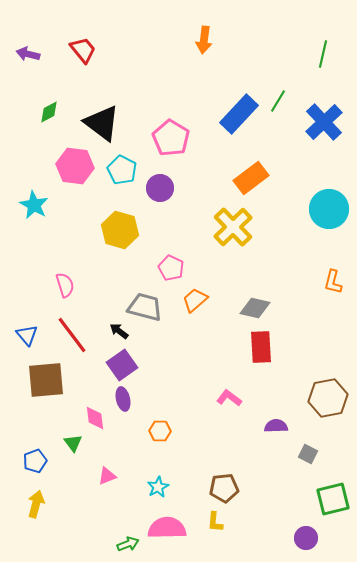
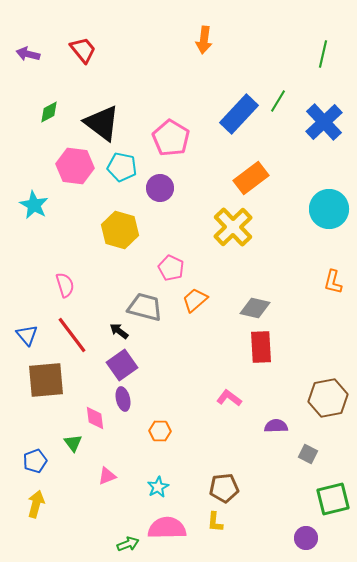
cyan pentagon at (122, 170): moved 3 px up; rotated 16 degrees counterclockwise
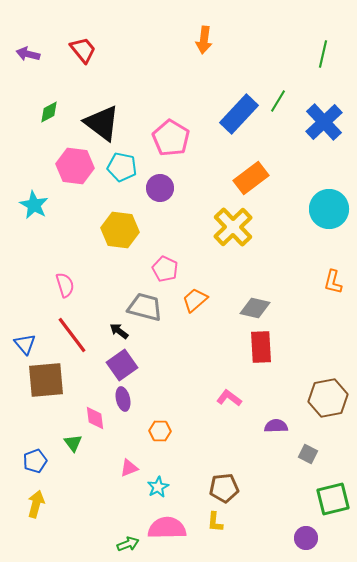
yellow hexagon at (120, 230): rotated 9 degrees counterclockwise
pink pentagon at (171, 268): moved 6 px left, 1 px down
blue triangle at (27, 335): moved 2 px left, 9 px down
pink triangle at (107, 476): moved 22 px right, 8 px up
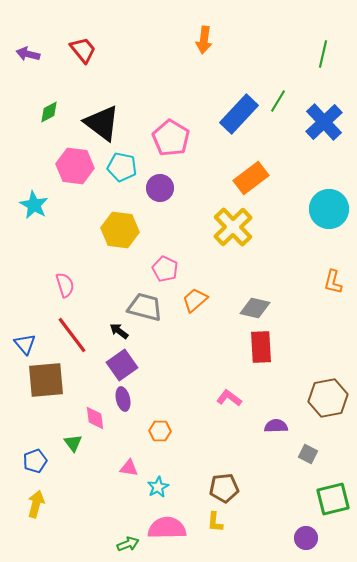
pink triangle at (129, 468): rotated 30 degrees clockwise
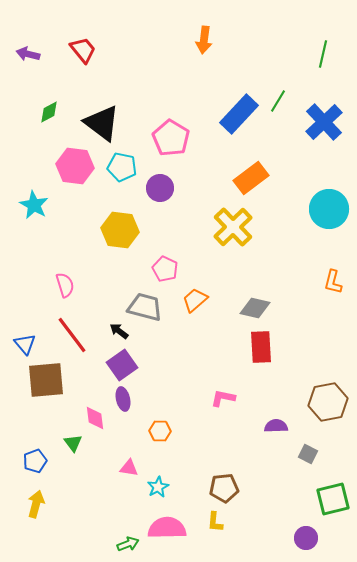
pink L-shape at (229, 398): moved 6 px left; rotated 25 degrees counterclockwise
brown hexagon at (328, 398): moved 4 px down
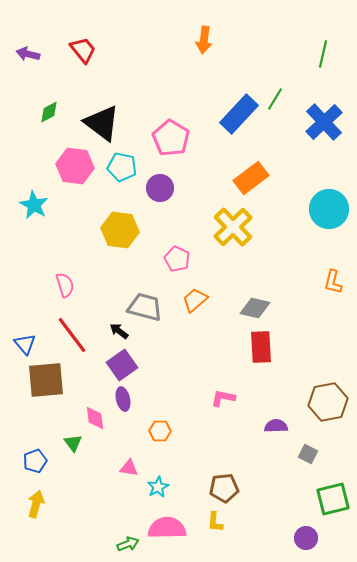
green line at (278, 101): moved 3 px left, 2 px up
pink pentagon at (165, 269): moved 12 px right, 10 px up
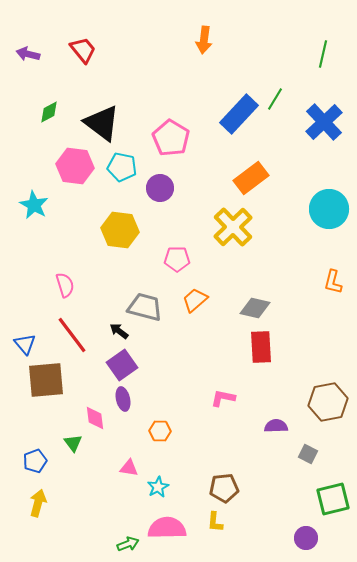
pink pentagon at (177, 259): rotated 25 degrees counterclockwise
yellow arrow at (36, 504): moved 2 px right, 1 px up
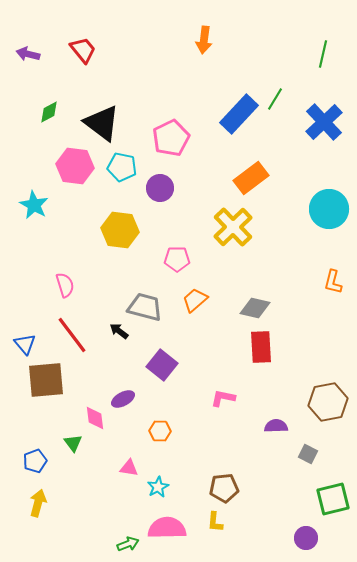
pink pentagon at (171, 138): rotated 15 degrees clockwise
purple square at (122, 365): moved 40 px right; rotated 16 degrees counterclockwise
purple ellipse at (123, 399): rotated 75 degrees clockwise
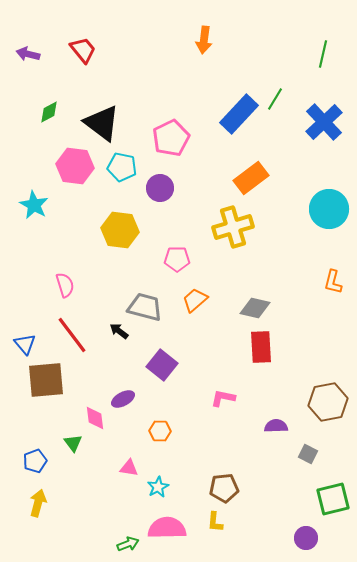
yellow cross at (233, 227): rotated 27 degrees clockwise
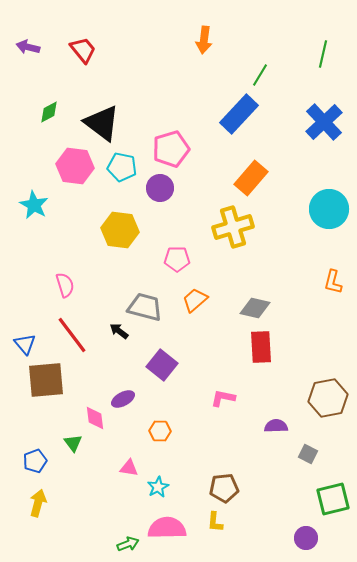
purple arrow at (28, 54): moved 7 px up
green line at (275, 99): moved 15 px left, 24 px up
pink pentagon at (171, 138): moved 11 px down; rotated 9 degrees clockwise
orange rectangle at (251, 178): rotated 12 degrees counterclockwise
brown hexagon at (328, 402): moved 4 px up
